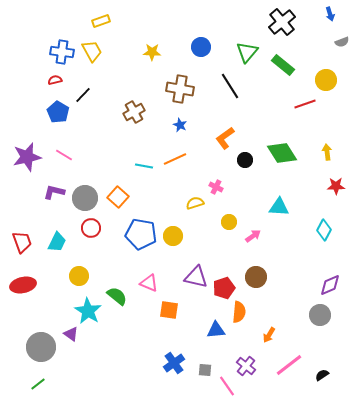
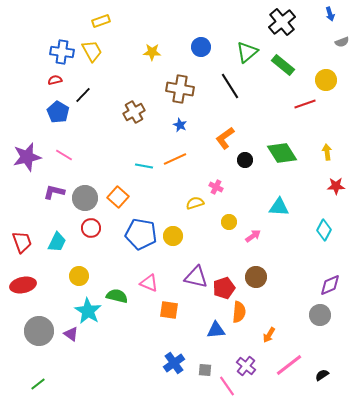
green triangle at (247, 52): rotated 10 degrees clockwise
green semicircle at (117, 296): rotated 25 degrees counterclockwise
gray circle at (41, 347): moved 2 px left, 16 px up
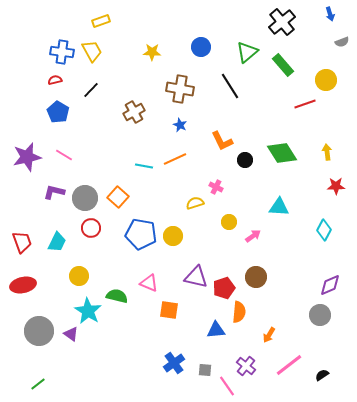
green rectangle at (283, 65): rotated 10 degrees clockwise
black line at (83, 95): moved 8 px right, 5 px up
orange L-shape at (225, 138): moved 3 px left, 3 px down; rotated 80 degrees counterclockwise
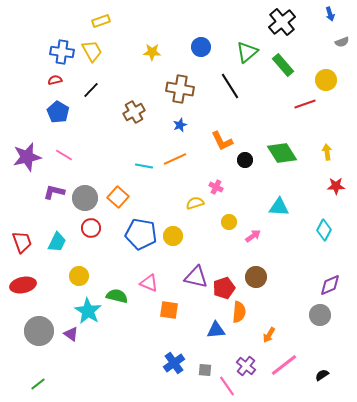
blue star at (180, 125): rotated 24 degrees clockwise
pink line at (289, 365): moved 5 px left
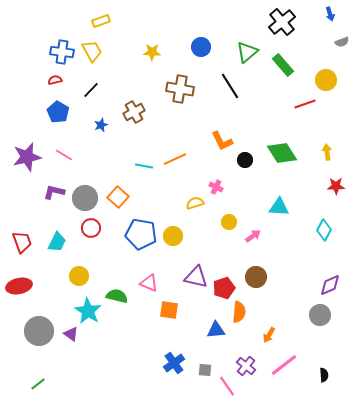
blue star at (180, 125): moved 79 px left
red ellipse at (23, 285): moved 4 px left, 1 px down
black semicircle at (322, 375): moved 2 px right; rotated 120 degrees clockwise
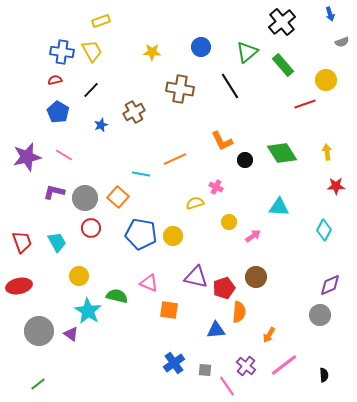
cyan line at (144, 166): moved 3 px left, 8 px down
cyan trapezoid at (57, 242): rotated 55 degrees counterclockwise
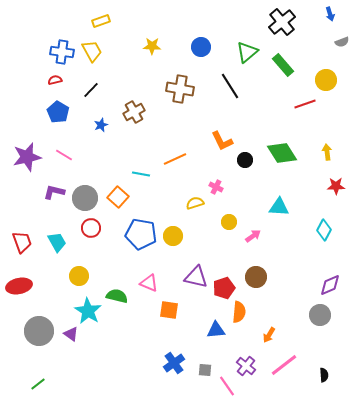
yellow star at (152, 52): moved 6 px up
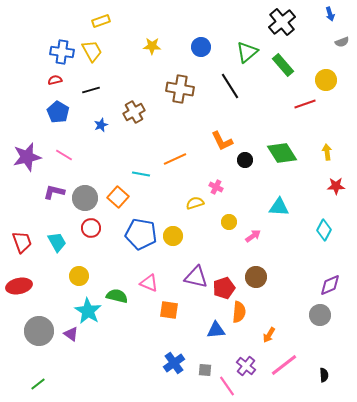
black line at (91, 90): rotated 30 degrees clockwise
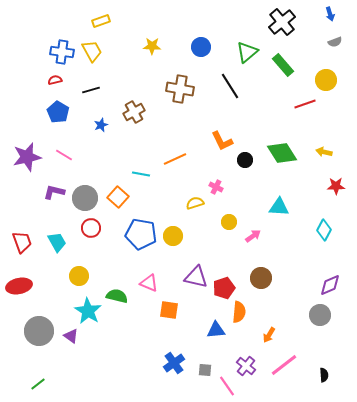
gray semicircle at (342, 42): moved 7 px left
yellow arrow at (327, 152): moved 3 px left; rotated 70 degrees counterclockwise
brown circle at (256, 277): moved 5 px right, 1 px down
purple triangle at (71, 334): moved 2 px down
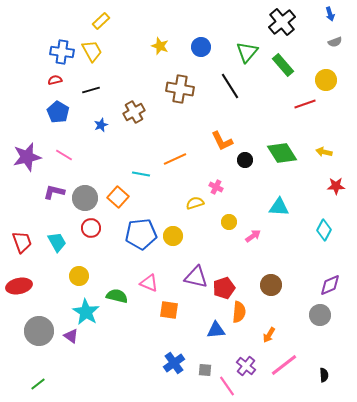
yellow rectangle at (101, 21): rotated 24 degrees counterclockwise
yellow star at (152, 46): moved 8 px right; rotated 18 degrees clockwise
green triangle at (247, 52): rotated 10 degrees counterclockwise
blue pentagon at (141, 234): rotated 16 degrees counterclockwise
brown circle at (261, 278): moved 10 px right, 7 px down
cyan star at (88, 311): moved 2 px left, 1 px down
